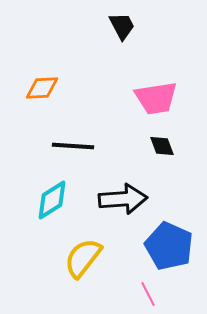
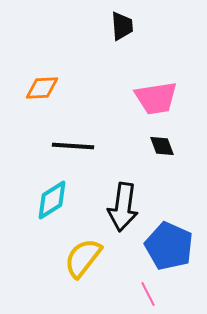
black trapezoid: rotated 24 degrees clockwise
black arrow: moved 8 px down; rotated 102 degrees clockwise
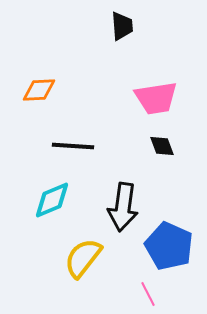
orange diamond: moved 3 px left, 2 px down
cyan diamond: rotated 9 degrees clockwise
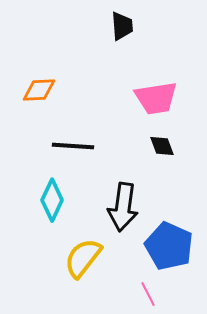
cyan diamond: rotated 42 degrees counterclockwise
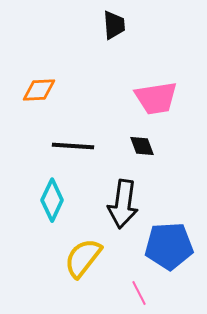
black trapezoid: moved 8 px left, 1 px up
black diamond: moved 20 px left
black arrow: moved 3 px up
blue pentagon: rotated 27 degrees counterclockwise
pink line: moved 9 px left, 1 px up
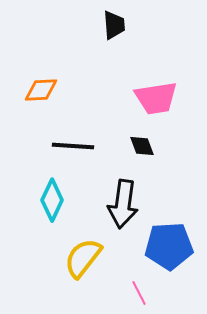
orange diamond: moved 2 px right
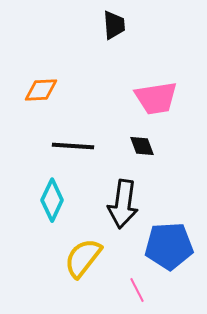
pink line: moved 2 px left, 3 px up
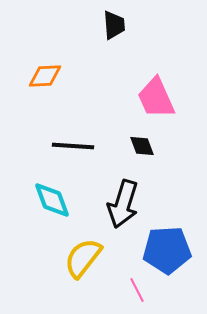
orange diamond: moved 4 px right, 14 px up
pink trapezoid: rotated 75 degrees clockwise
cyan diamond: rotated 45 degrees counterclockwise
black arrow: rotated 9 degrees clockwise
blue pentagon: moved 2 px left, 4 px down
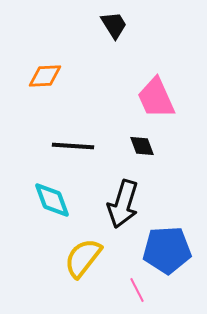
black trapezoid: rotated 28 degrees counterclockwise
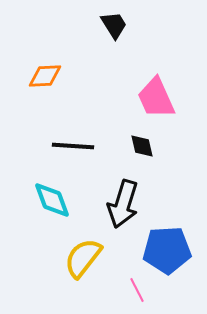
black diamond: rotated 8 degrees clockwise
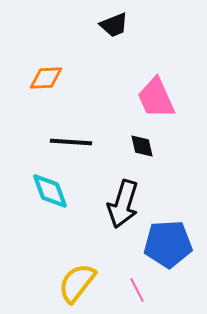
black trapezoid: rotated 100 degrees clockwise
orange diamond: moved 1 px right, 2 px down
black line: moved 2 px left, 4 px up
cyan diamond: moved 2 px left, 9 px up
blue pentagon: moved 1 px right, 6 px up
yellow semicircle: moved 6 px left, 25 px down
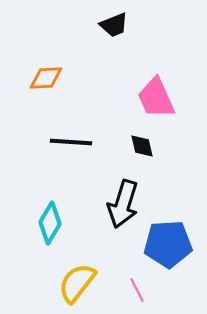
cyan diamond: moved 32 px down; rotated 51 degrees clockwise
